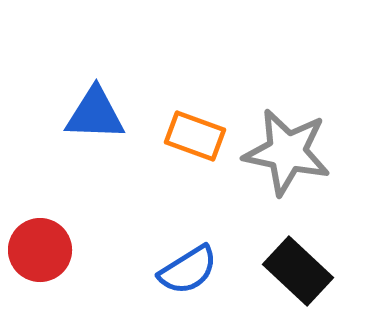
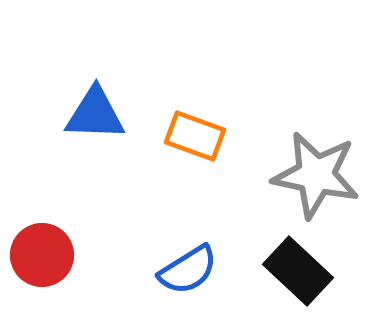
gray star: moved 29 px right, 23 px down
red circle: moved 2 px right, 5 px down
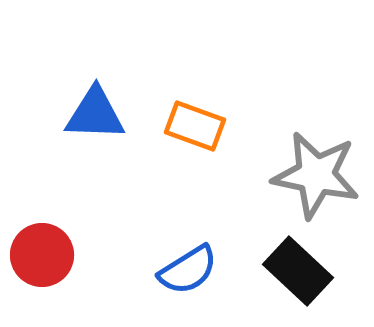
orange rectangle: moved 10 px up
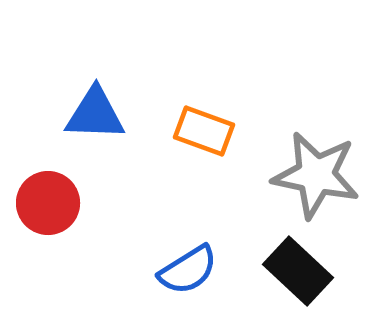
orange rectangle: moved 9 px right, 5 px down
red circle: moved 6 px right, 52 px up
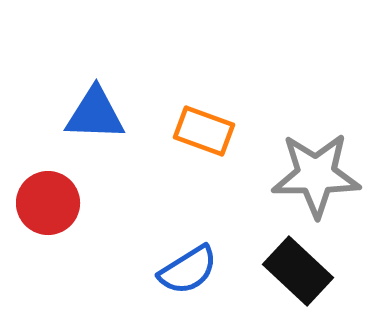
gray star: rotated 12 degrees counterclockwise
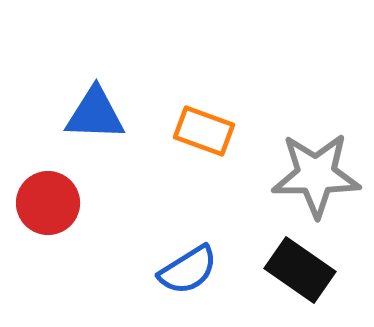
black rectangle: moved 2 px right, 1 px up; rotated 8 degrees counterclockwise
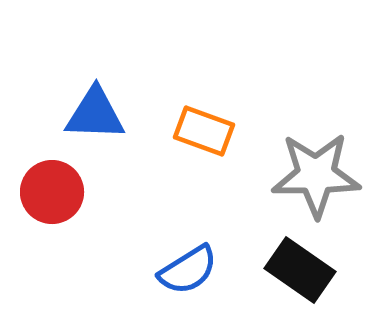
red circle: moved 4 px right, 11 px up
